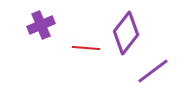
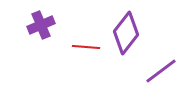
red line: moved 1 px up
purple line: moved 8 px right
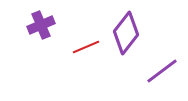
red line: rotated 28 degrees counterclockwise
purple line: moved 1 px right
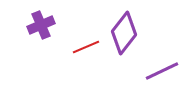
purple diamond: moved 2 px left
purple line: rotated 12 degrees clockwise
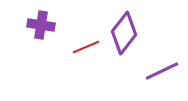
purple cross: rotated 32 degrees clockwise
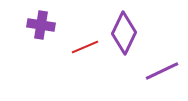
purple diamond: rotated 12 degrees counterclockwise
red line: moved 1 px left
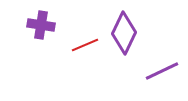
red line: moved 2 px up
